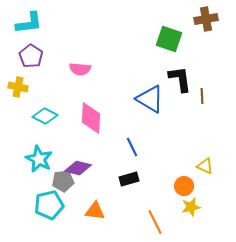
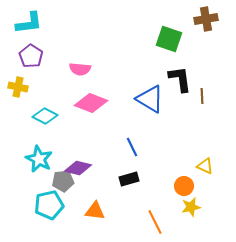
pink diamond: moved 15 px up; rotated 72 degrees counterclockwise
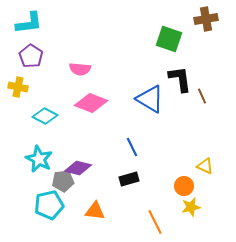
brown line: rotated 21 degrees counterclockwise
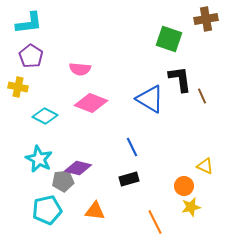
cyan pentagon: moved 2 px left, 5 px down
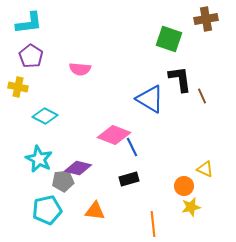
pink diamond: moved 23 px right, 32 px down
yellow triangle: moved 3 px down
orange line: moved 2 px left, 2 px down; rotated 20 degrees clockwise
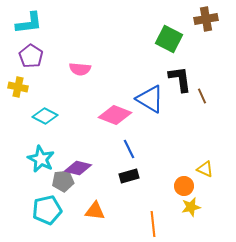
green square: rotated 8 degrees clockwise
pink diamond: moved 1 px right, 20 px up
blue line: moved 3 px left, 2 px down
cyan star: moved 2 px right
black rectangle: moved 3 px up
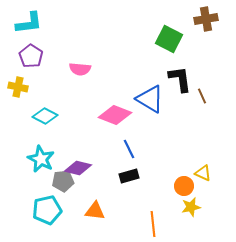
yellow triangle: moved 2 px left, 4 px down
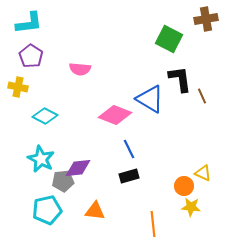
purple diamond: rotated 20 degrees counterclockwise
yellow star: rotated 18 degrees clockwise
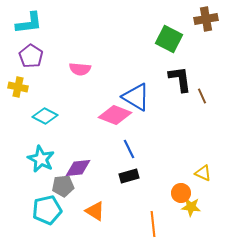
blue triangle: moved 14 px left, 2 px up
gray pentagon: moved 5 px down
orange circle: moved 3 px left, 7 px down
orange triangle: rotated 25 degrees clockwise
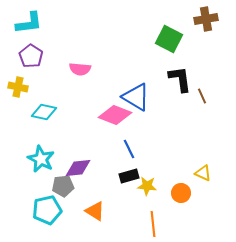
cyan diamond: moved 1 px left, 4 px up; rotated 15 degrees counterclockwise
yellow star: moved 44 px left, 21 px up
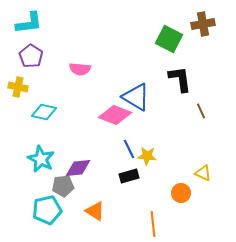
brown cross: moved 3 px left, 5 px down
brown line: moved 1 px left, 15 px down
yellow star: moved 30 px up
